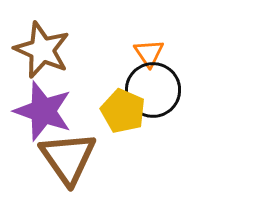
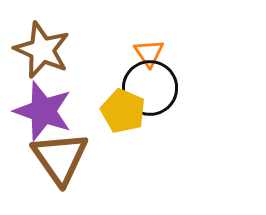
black circle: moved 3 px left, 2 px up
brown triangle: moved 8 px left
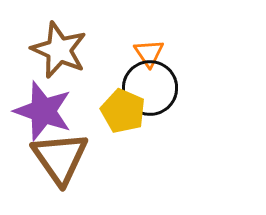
brown star: moved 17 px right
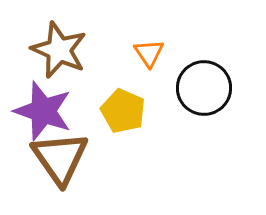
black circle: moved 54 px right
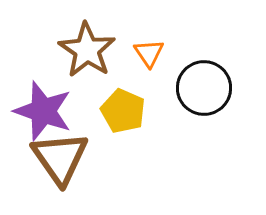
brown star: moved 28 px right; rotated 10 degrees clockwise
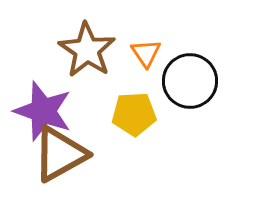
orange triangle: moved 3 px left
black circle: moved 14 px left, 7 px up
yellow pentagon: moved 11 px right, 3 px down; rotated 27 degrees counterclockwise
brown triangle: moved 4 px up; rotated 36 degrees clockwise
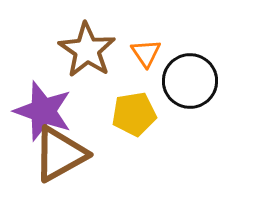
yellow pentagon: rotated 6 degrees counterclockwise
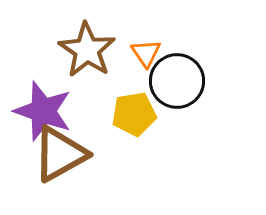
black circle: moved 13 px left
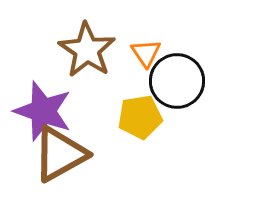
yellow pentagon: moved 6 px right, 3 px down
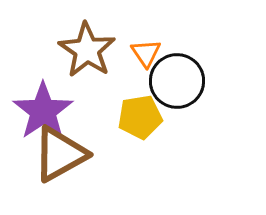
purple star: rotated 18 degrees clockwise
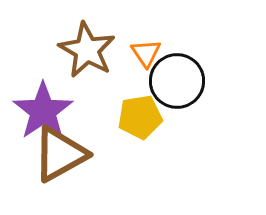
brown star: rotated 4 degrees counterclockwise
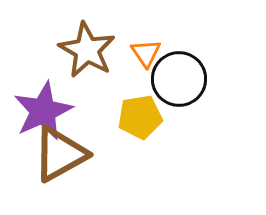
black circle: moved 2 px right, 2 px up
purple star: rotated 10 degrees clockwise
